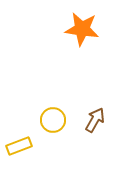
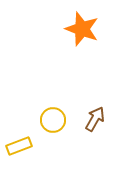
orange star: rotated 12 degrees clockwise
brown arrow: moved 1 px up
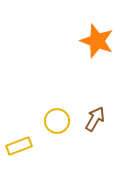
orange star: moved 15 px right, 12 px down
yellow circle: moved 4 px right, 1 px down
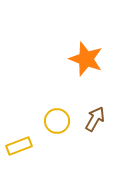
orange star: moved 11 px left, 18 px down
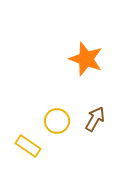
yellow rectangle: moved 9 px right; rotated 55 degrees clockwise
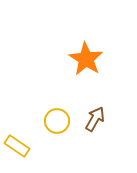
orange star: rotated 12 degrees clockwise
yellow rectangle: moved 11 px left
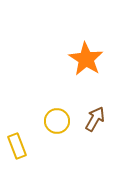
yellow rectangle: rotated 35 degrees clockwise
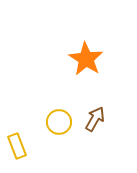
yellow circle: moved 2 px right, 1 px down
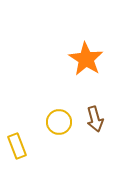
brown arrow: rotated 135 degrees clockwise
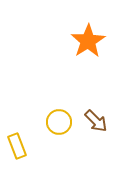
orange star: moved 2 px right, 18 px up; rotated 8 degrees clockwise
brown arrow: moved 1 px right, 2 px down; rotated 30 degrees counterclockwise
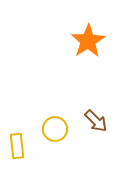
yellow circle: moved 4 px left, 7 px down
yellow rectangle: rotated 15 degrees clockwise
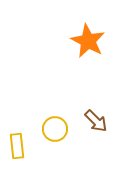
orange star: rotated 12 degrees counterclockwise
